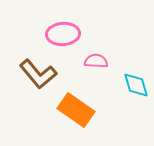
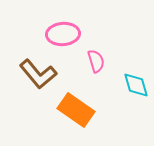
pink semicircle: rotated 70 degrees clockwise
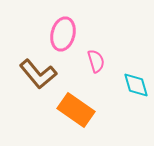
pink ellipse: rotated 72 degrees counterclockwise
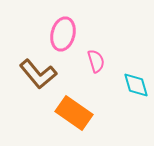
orange rectangle: moved 2 px left, 3 px down
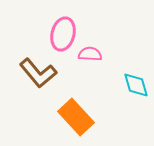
pink semicircle: moved 6 px left, 7 px up; rotated 70 degrees counterclockwise
brown L-shape: moved 1 px up
orange rectangle: moved 2 px right, 4 px down; rotated 12 degrees clockwise
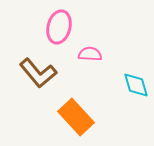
pink ellipse: moved 4 px left, 7 px up
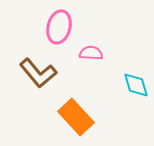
pink semicircle: moved 1 px right, 1 px up
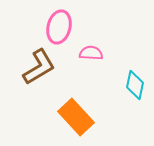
brown L-shape: moved 1 px right, 6 px up; rotated 81 degrees counterclockwise
cyan diamond: moved 1 px left; rotated 28 degrees clockwise
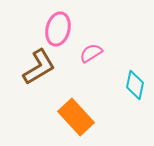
pink ellipse: moved 1 px left, 2 px down
pink semicircle: rotated 35 degrees counterclockwise
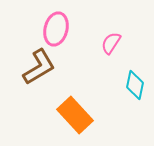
pink ellipse: moved 2 px left
pink semicircle: moved 20 px right, 10 px up; rotated 25 degrees counterclockwise
orange rectangle: moved 1 px left, 2 px up
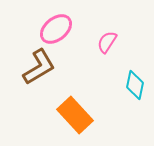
pink ellipse: rotated 36 degrees clockwise
pink semicircle: moved 4 px left, 1 px up
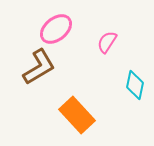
orange rectangle: moved 2 px right
